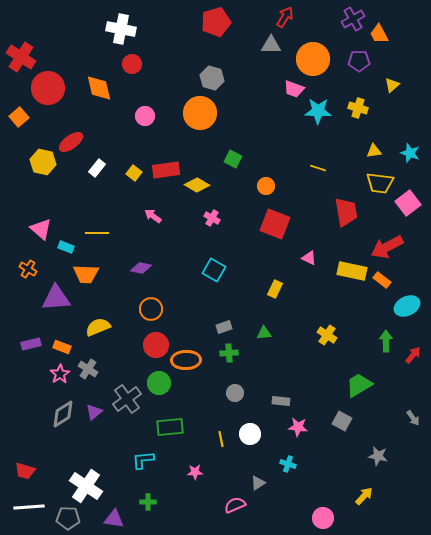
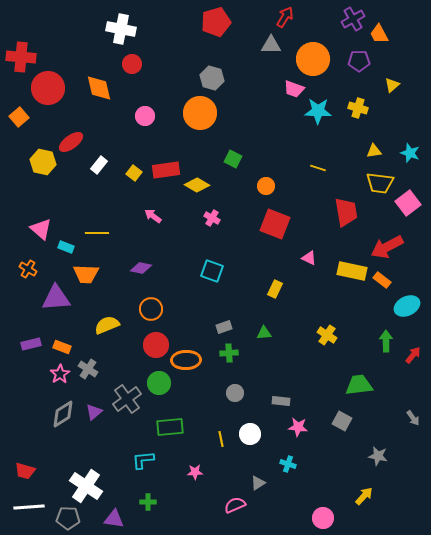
red cross at (21, 57): rotated 28 degrees counterclockwise
white rectangle at (97, 168): moved 2 px right, 3 px up
cyan square at (214, 270): moved 2 px left, 1 px down; rotated 10 degrees counterclockwise
yellow semicircle at (98, 327): moved 9 px right, 2 px up
green trapezoid at (359, 385): rotated 24 degrees clockwise
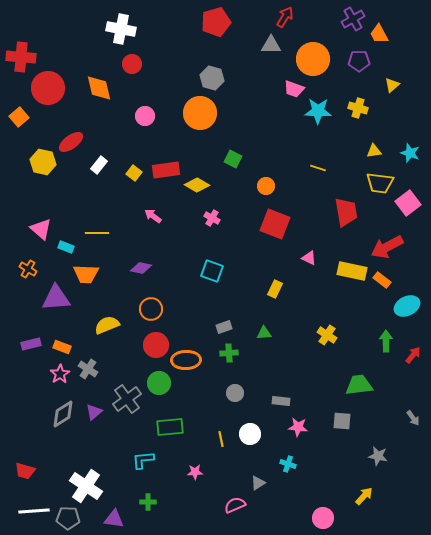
gray square at (342, 421): rotated 24 degrees counterclockwise
white line at (29, 507): moved 5 px right, 4 px down
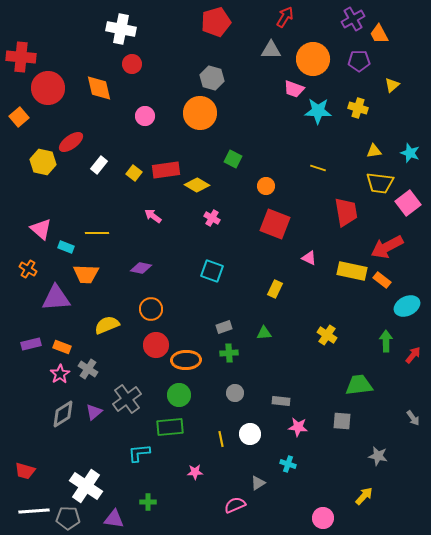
gray triangle at (271, 45): moved 5 px down
green circle at (159, 383): moved 20 px right, 12 px down
cyan L-shape at (143, 460): moved 4 px left, 7 px up
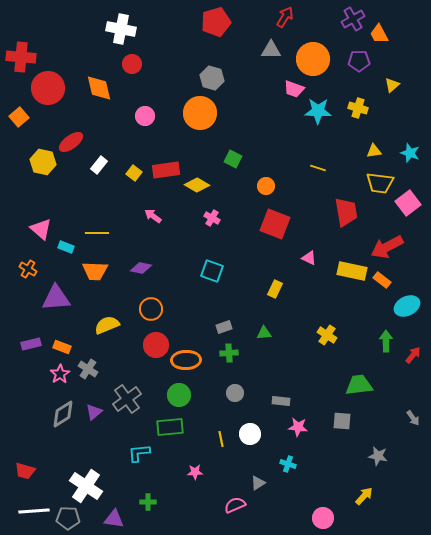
orange trapezoid at (86, 274): moved 9 px right, 3 px up
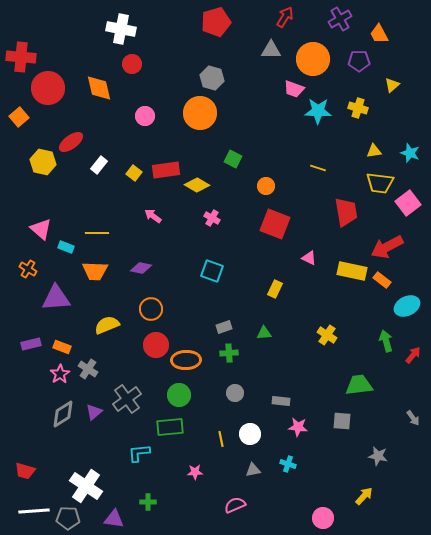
purple cross at (353, 19): moved 13 px left
green arrow at (386, 341): rotated 15 degrees counterclockwise
gray triangle at (258, 483): moved 5 px left, 13 px up; rotated 21 degrees clockwise
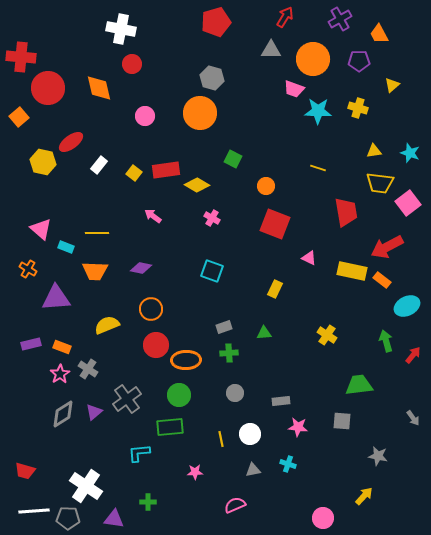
gray rectangle at (281, 401): rotated 12 degrees counterclockwise
